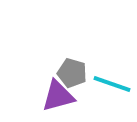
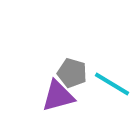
cyan line: rotated 12 degrees clockwise
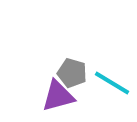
cyan line: moved 1 px up
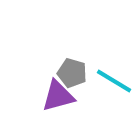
cyan line: moved 2 px right, 2 px up
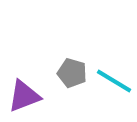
purple triangle: moved 34 px left; rotated 6 degrees counterclockwise
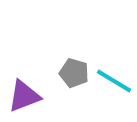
gray pentagon: moved 2 px right
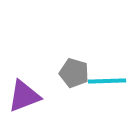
cyan line: moved 7 px left; rotated 33 degrees counterclockwise
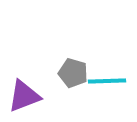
gray pentagon: moved 1 px left
